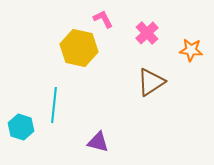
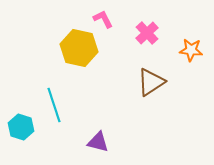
cyan line: rotated 24 degrees counterclockwise
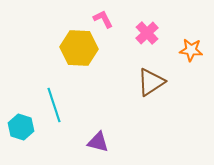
yellow hexagon: rotated 9 degrees counterclockwise
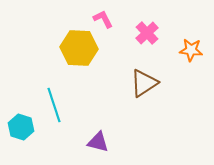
brown triangle: moved 7 px left, 1 px down
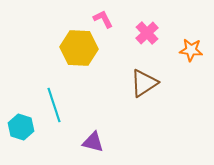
purple triangle: moved 5 px left
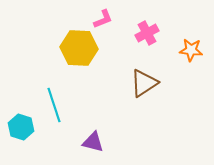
pink L-shape: rotated 95 degrees clockwise
pink cross: rotated 15 degrees clockwise
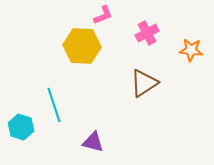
pink L-shape: moved 4 px up
yellow hexagon: moved 3 px right, 2 px up
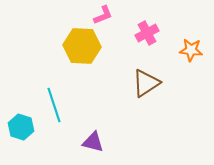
brown triangle: moved 2 px right
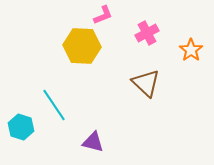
orange star: rotated 30 degrees clockwise
brown triangle: rotated 44 degrees counterclockwise
cyan line: rotated 16 degrees counterclockwise
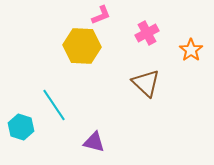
pink L-shape: moved 2 px left
purple triangle: moved 1 px right
